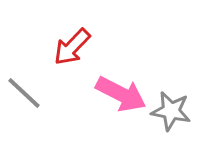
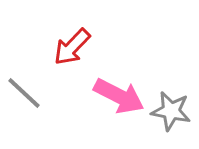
pink arrow: moved 2 px left, 2 px down
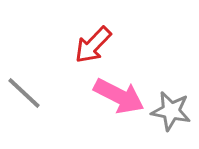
red arrow: moved 21 px right, 2 px up
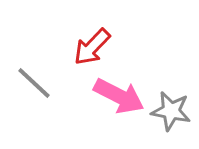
red arrow: moved 1 px left, 2 px down
gray line: moved 10 px right, 10 px up
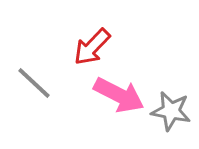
pink arrow: moved 1 px up
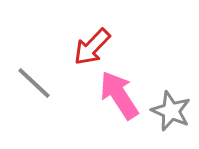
pink arrow: rotated 150 degrees counterclockwise
gray star: rotated 12 degrees clockwise
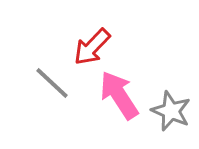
gray line: moved 18 px right
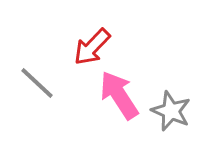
gray line: moved 15 px left
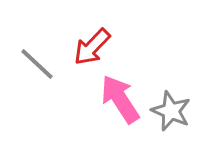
gray line: moved 19 px up
pink arrow: moved 1 px right, 4 px down
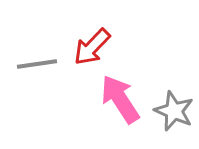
gray line: rotated 51 degrees counterclockwise
gray star: moved 3 px right
